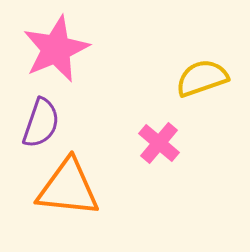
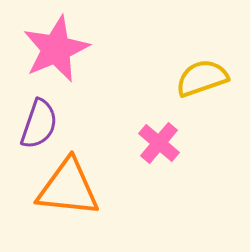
purple semicircle: moved 2 px left, 1 px down
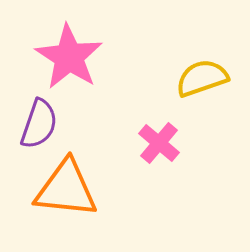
pink star: moved 13 px right, 8 px down; rotated 16 degrees counterclockwise
orange triangle: moved 2 px left, 1 px down
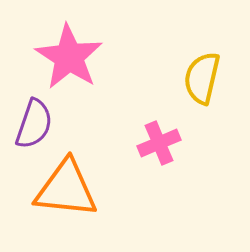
yellow semicircle: rotated 58 degrees counterclockwise
purple semicircle: moved 5 px left
pink cross: rotated 27 degrees clockwise
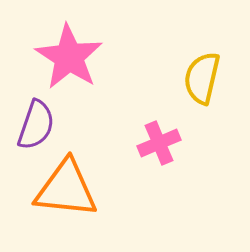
purple semicircle: moved 2 px right, 1 px down
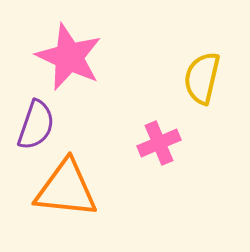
pink star: rotated 8 degrees counterclockwise
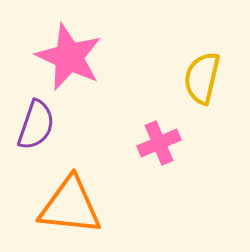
orange triangle: moved 4 px right, 17 px down
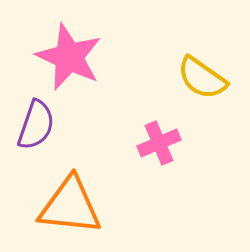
yellow semicircle: rotated 68 degrees counterclockwise
